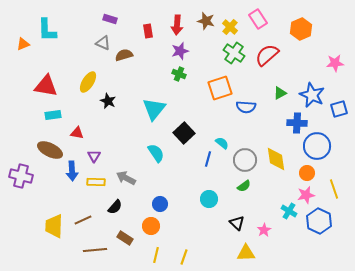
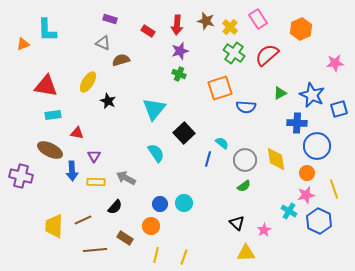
red rectangle at (148, 31): rotated 48 degrees counterclockwise
brown semicircle at (124, 55): moved 3 px left, 5 px down
cyan circle at (209, 199): moved 25 px left, 4 px down
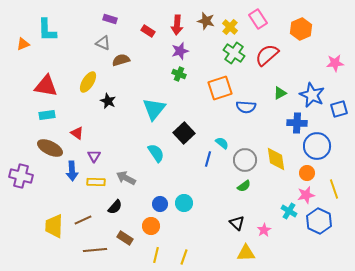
cyan rectangle at (53, 115): moved 6 px left
red triangle at (77, 133): rotated 24 degrees clockwise
brown ellipse at (50, 150): moved 2 px up
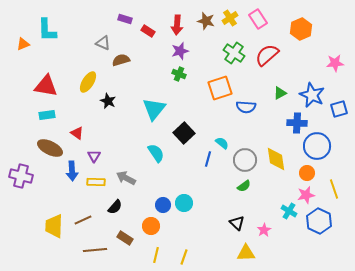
purple rectangle at (110, 19): moved 15 px right
yellow cross at (230, 27): moved 9 px up; rotated 14 degrees clockwise
blue circle at (160, 204): moved 3 px right, 1 px down
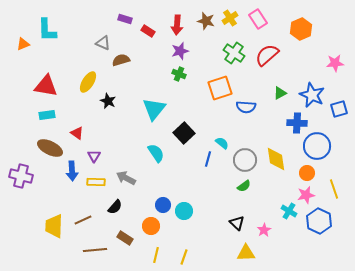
cyan circle at (184, 203): moved 8 px down
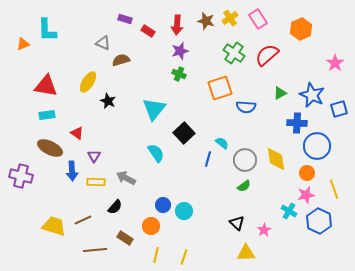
pink star at (335, 63): rotated 30 degrees counterclockwise
yellow trapezoid at (54, 226): rotated 105 degrees clockwise
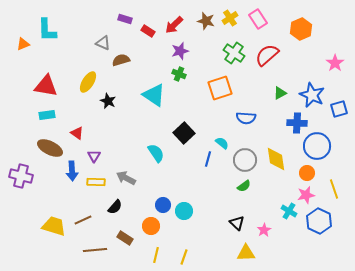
red arrow at (177, 25): moved 3 px left; rotated 42 degrees clockwise
blue semicircle at (246, 107): moved 11 px down
cyan triangle at (154, 109): moved 14 px up; rotated 35 degrees counterclockwise
